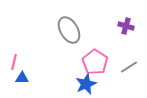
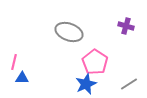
gray ellipse: moved 2 px down; rotated 40 degrees counterclockwise
gray line: moved 17 px down
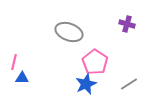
purple cross: moved 1 px right, 2 px up
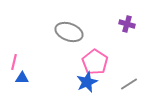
blue star: moved 1 px right, 2 px up
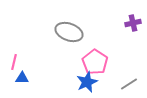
purple cross: moved 6 px right, 1 px up; rotated 28 degrees counterclockwise
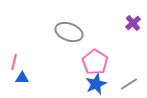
purple cross: rotated 28 degrees counterclockwise
blue star: moved 9 px right, 2 px down
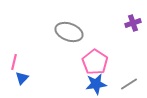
purple cross: rotated 21 degrees clockwise
blue triangle: rotated 48 degrees counterclockwise
blue star: rotated 15 degrees clockwise
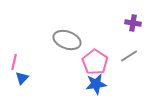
purple cross: rotated 28 degrees clockwise
gray ellipse: moved 2 px left, 8 px down
gray line: moved 28 px up
